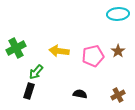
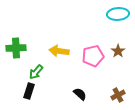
green cross: rotated 24 degrees clockwise
black semicircle: rotated 32 degrees clockwise
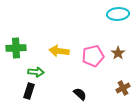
brown star: moved 2 px down
green arrow: rotated 126 degrees counterclockwise
brown cross: moved 5 px right, 7 px up
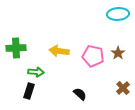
pink pentagon: rotated 25 degrees clockwise
brown cross: rotated 16 degrees counterclockwise
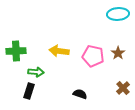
green cross: moved 3 px down
black semicircle: rotated 24 degrees counterclockwise
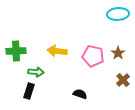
yellow arrow: moved 2 px left
brown cross: moved 8 px up
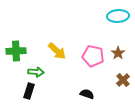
cyan ellipse: moved 2 px down
yellow arrow: rotated 144 degrees counterclockwise
black semicircle: moved 7 px right
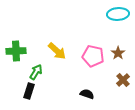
cyan ellipse: moved 2 px up
green arrow: rotated 63 degrees counterclockwise
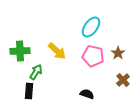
cyan ellipse: moved 27 px left, 13 px down; rotated 50 degrees counterclockwise
green cross: moved 4 px right
black rectangle: rotated 14 degrees counterclockwise
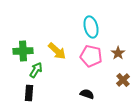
cyan ellipse: rotated 50 degrees counterclockwise
green cross: moved 3 px right
pink pentagon: moved 2 px left
green arrow: moved 2 px up
black rectangle: moved 2 px down
